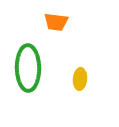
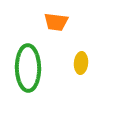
yellow ellipse: moved 1 px right, 16 px up
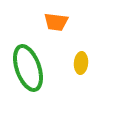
green ellipse: rotated 18 degrees counterclockwise
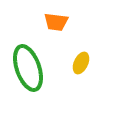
yellow ellipse: rotated 20 degrees clockwise
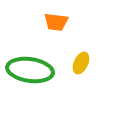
green ellipse: moved 2 px right, 2 px down; rotated 63 degrees counterclockwise
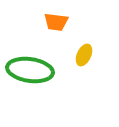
yellow ellipse: moved 3 px right, 8 px up
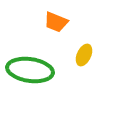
orange trapezoid: rotated 15 degrees clockwise
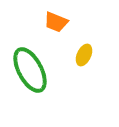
green ellipse: rotated 54 degrees clockwise
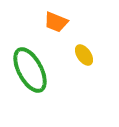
yellow ellipse: rotated 60 degrees counterclockwise
